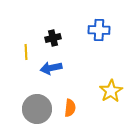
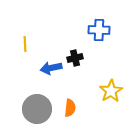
black cross: moved 22 px right, 20 px down
yellow line: moved 1 px left, 8 px up
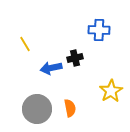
yellow line: rotated 28 degrees counterclockwise
orange semicircle: rotated 18 degrees counterclockwise
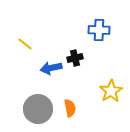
yellow line: rotated 21 degrees counterclockwise
gray circle: moved 1 px right
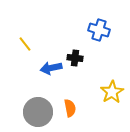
blue cross: rotated 15 degrees clockwise
yellow line: rotated 14 degrees clockwise
black cross: rotated 21 degrees clockwise
yellow star: moved 1 px right, 1 px down
gray circle: moved 3 px down
